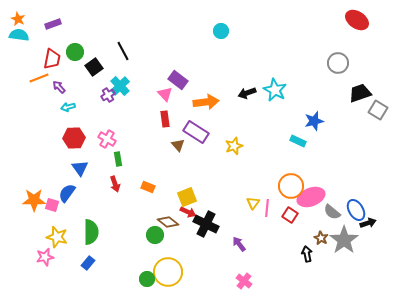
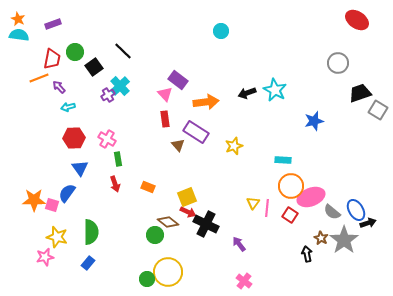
black line at (123, 51): rotated 18 degrees counterclockwise
cyan rectangle at (298, 141): moved 15 px left, 19 px down; rotated 21 degrees counterclockwise
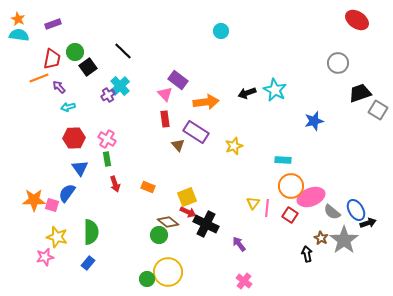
black square at (94, 67): moved 6 px left
green rectangle at (118, 159): moved 11 px left
green circle at (155, 235): moved 4 px right
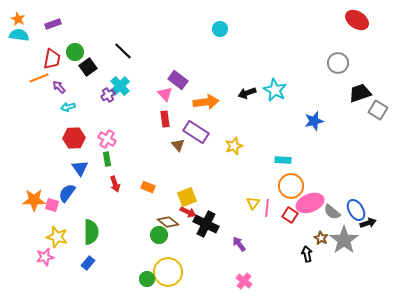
cyan circle at (221, 31): moved 1 px left, 2 px up
pink ellipse at (311, 197): moved 1 px left, 6 px down
